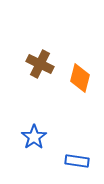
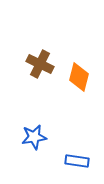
orange diamond: moved 1 px left, 1 px up
blue star: rotated 25 degrees clockwise
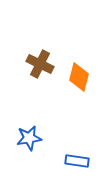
blue star: moved 5 px left, 1 px down
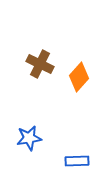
orange diamond: rotated 28 degrees clockwise
blue rectangle: rotated 10 degrees counterclockwise
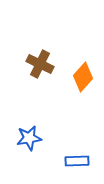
orange diamond: moved 4 px right
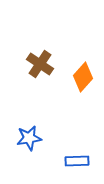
brown cross: rotated 8 degrees clockwise
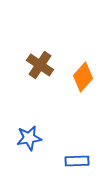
brown cross: moved 1 px down
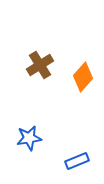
brown cross: rotated 24 degrees clockwise
blue rectangle: rotated 20 degrees counterclockwise
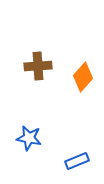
brown cross: moved 2 px left, 1 px down; rotated 28 degrees clockwise
blue star: rotated 20 degrees clockwise
